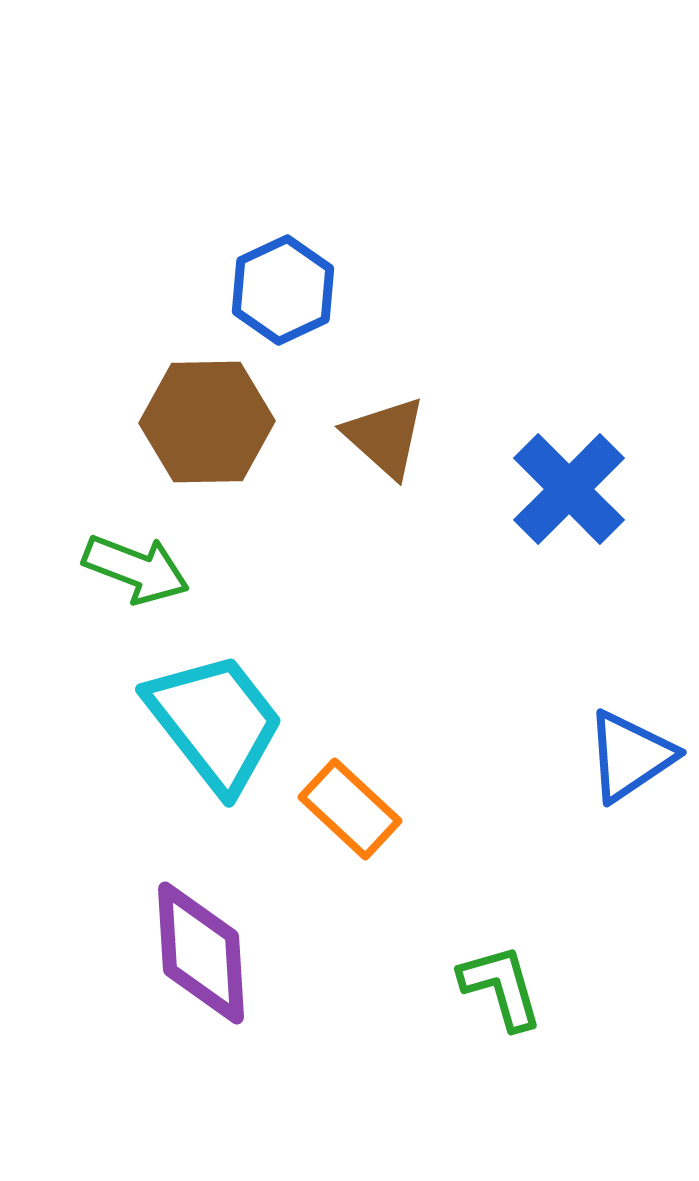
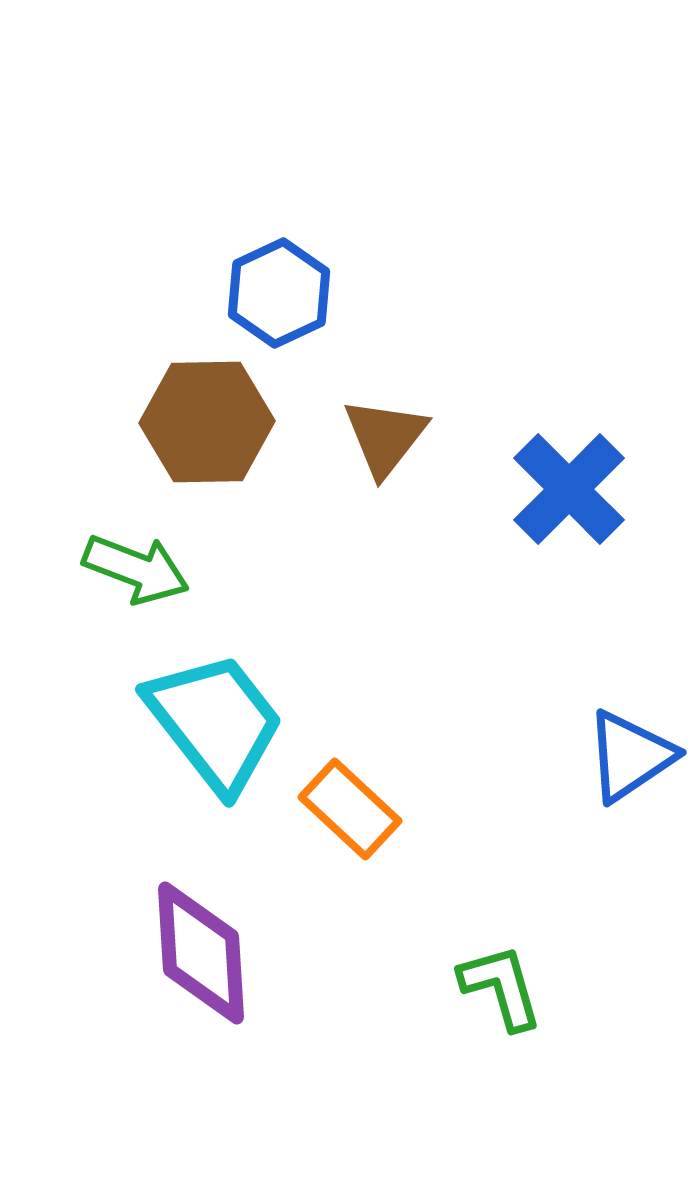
blue hexagon: moved 4 px left, 3 px down
brown triangle: rotated 26 degrees clockwise
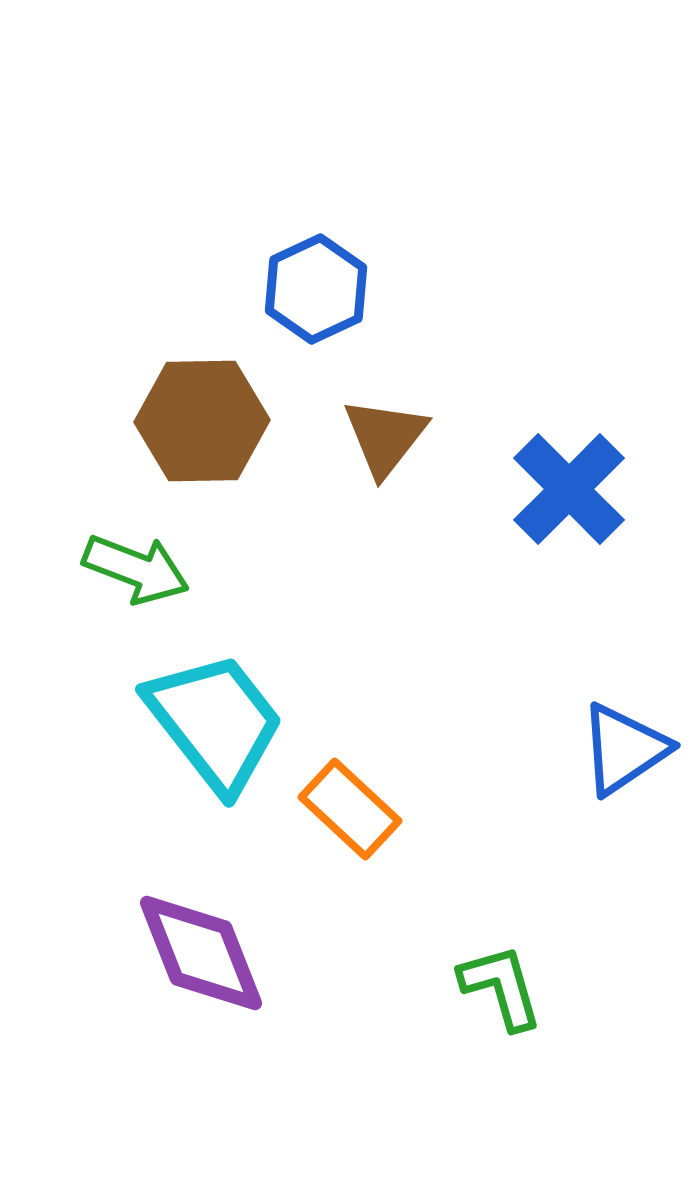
blue hexagon: moved 37 px right, 4 px up
brown hexagon: moved 5 px left, 1 px up
blue triangle: moved 6 px left, 7 px up
purple diamond: rotated 18 degrees counterclockwise
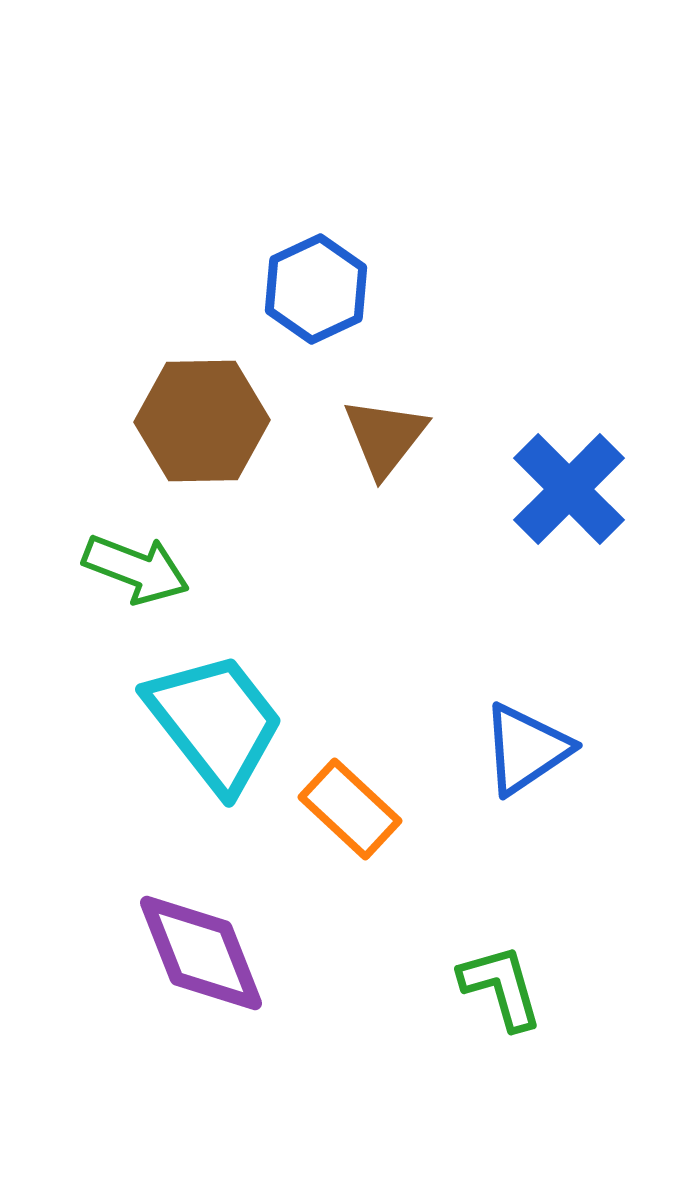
blue triangle: moved 98 px left
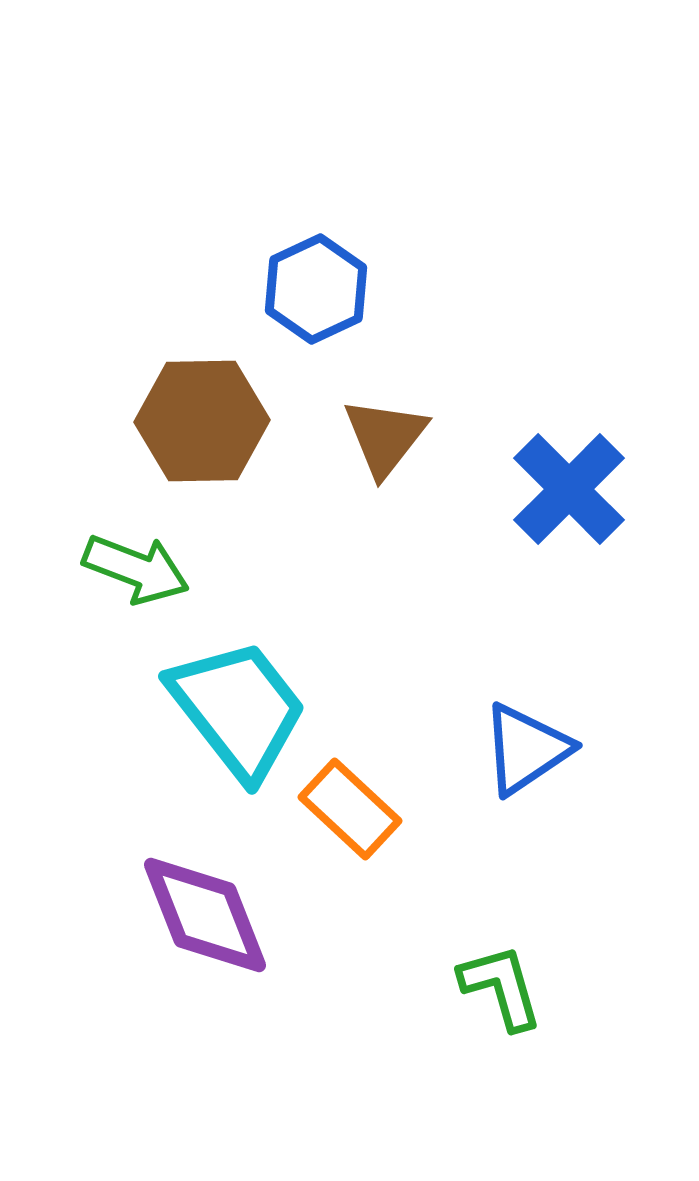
cyan trapezoid: moved 23 px right, 13 px up
purple diamond: moved 4 px right, 38 px up
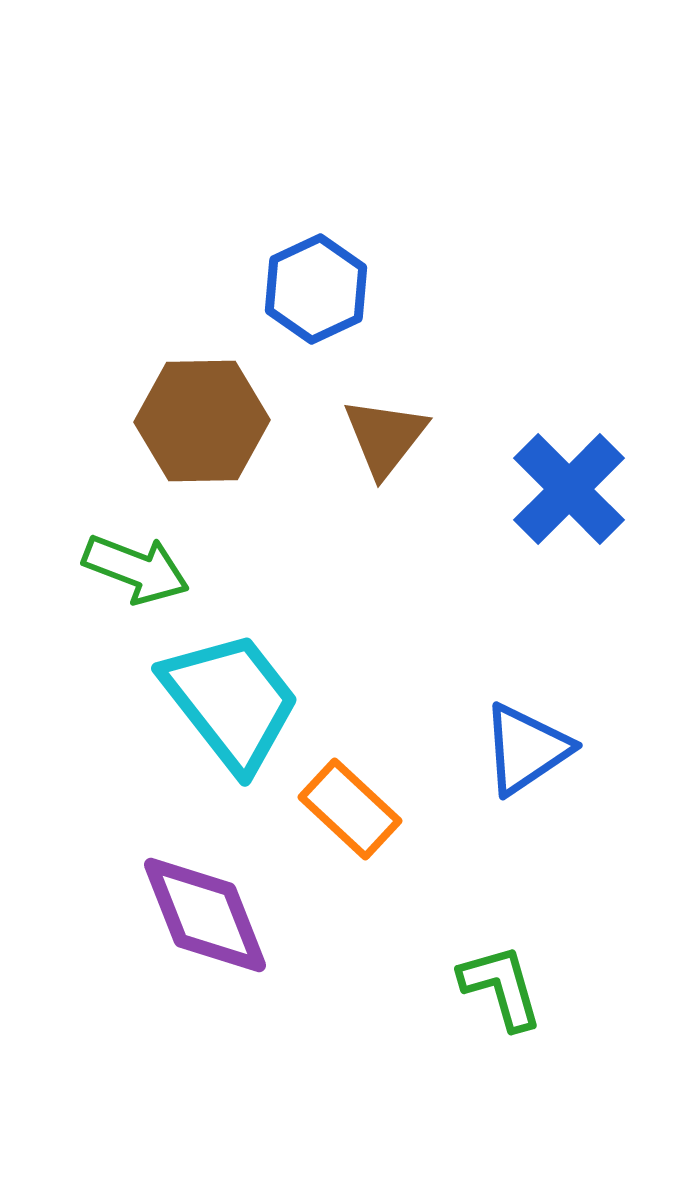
cyan trapezoid: moved 7 px left, 8 px up
